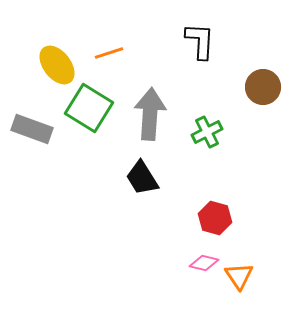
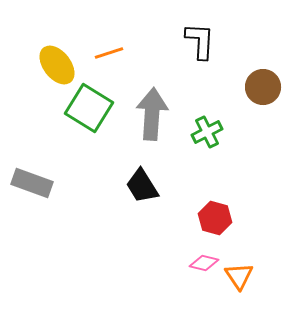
gray arrow: moved 2 px right
gray rectangle: moved 54 px down
black trapezoid: moved 8 px down
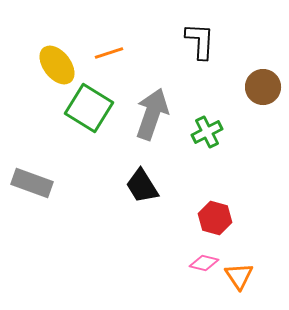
gray arrow: rotated 15 degrees clockwise
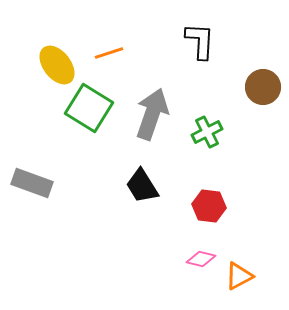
red hexagon: moved 6 px left, 12 px up; rotated 8 degrees counterclockwise
pink diamond: moved 3 px left, 4 px up
orange triangle: rotated 36 degrees clockwise
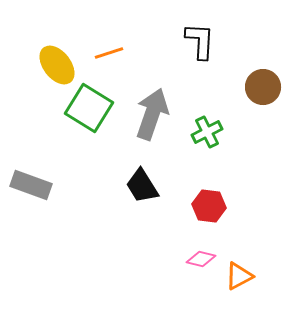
gray rectangle: moved 1 px left, 2 px down
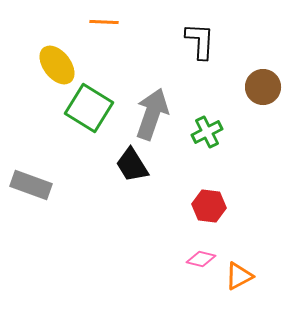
orange line: moved 5 px left, 31 px up; rotated 20 degrees clockwise
black trapezoid: moved 10 px left, 21 px up
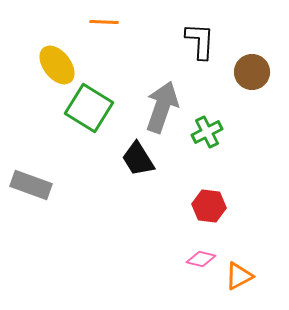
brown circle: moved 11 px left, 15 px up
gray arrow: moved 10 px right, 7 px up
black trapezoid: moved 6 px right, 6 px up
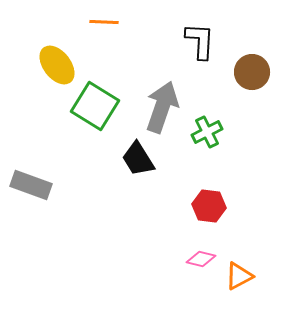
green square: moved 6 px right, 2 px up
